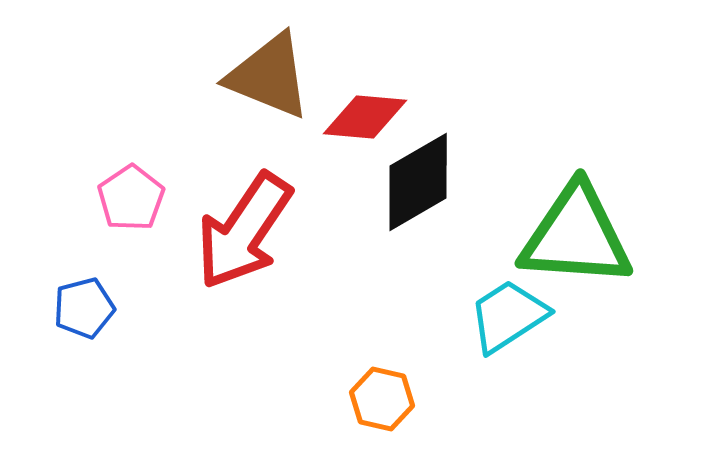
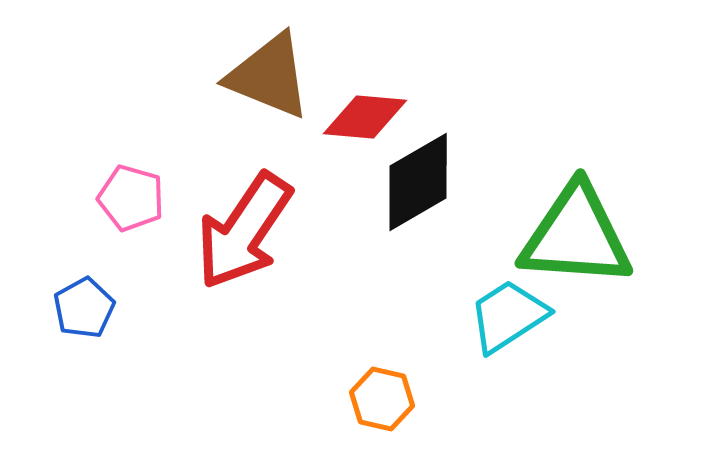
pink pentagon: rotated 22 degrees counterclockwise
blue pentagon: rotated 14 degrees counterclockwise
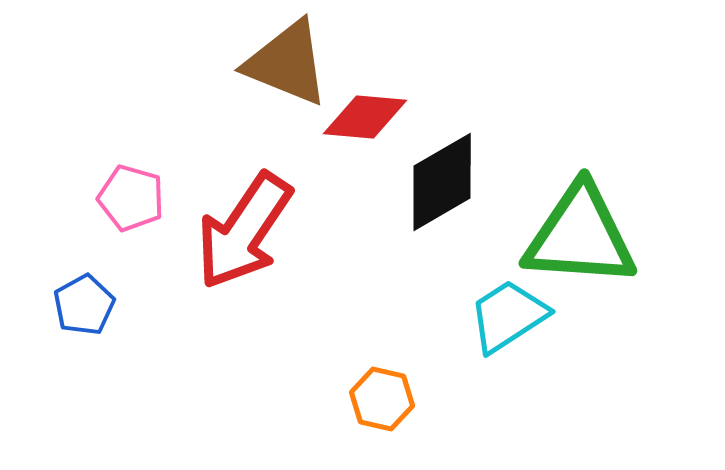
brown triangle: moved 18 px right, 13 px up
black diamond: moved 24 px right
green triangle: moved 4 px right
blue pentagon: moved 3 px up
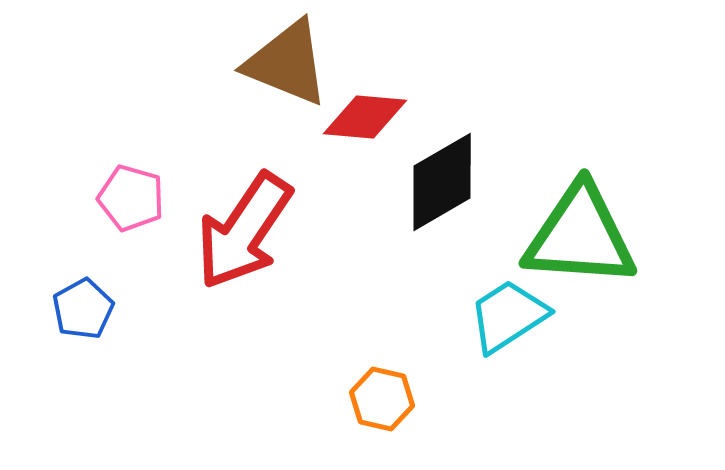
blue pentagon: moved 1 px left, 4 px down
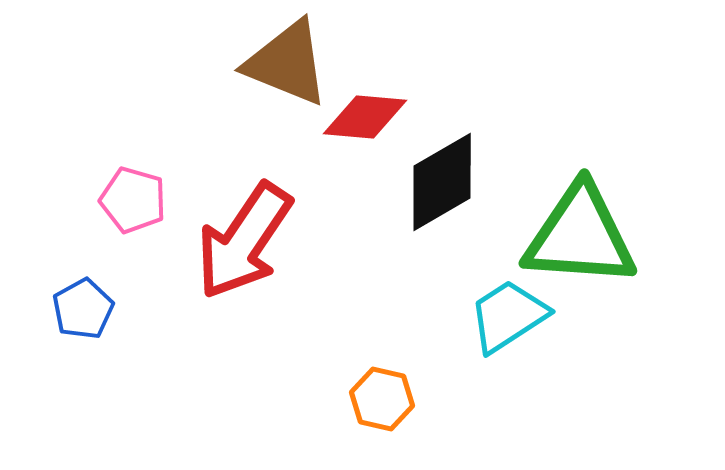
pink pentagon: moved 2 px right, 2 px down
red arrow: moved 10 px down
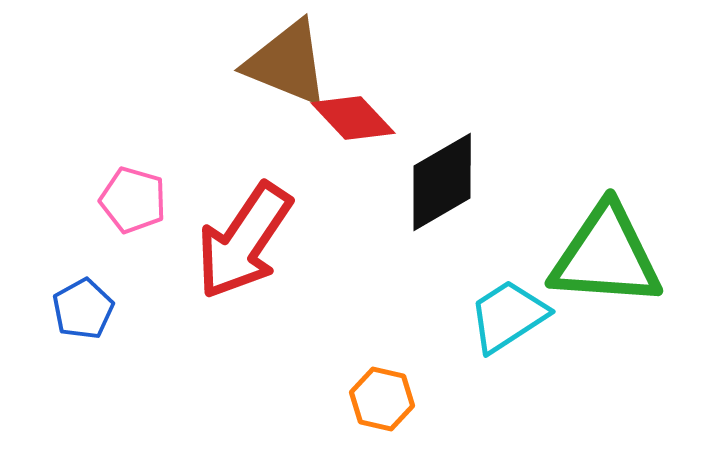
red diamond: moved 12 px left, 1 px down; rotated 42 degrees clockwise
green triangle: moved 26 px right, 20 px down
